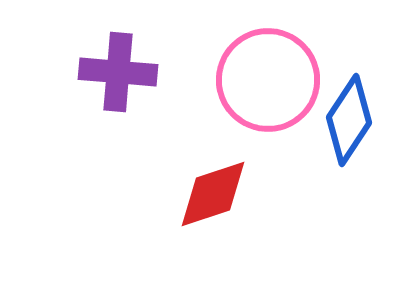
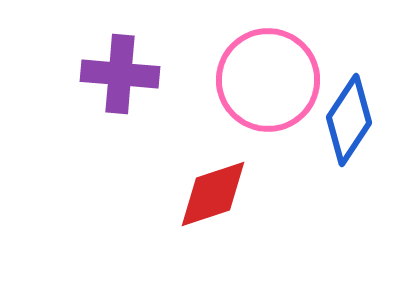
purple cross: moved 2 px right, 2 px down
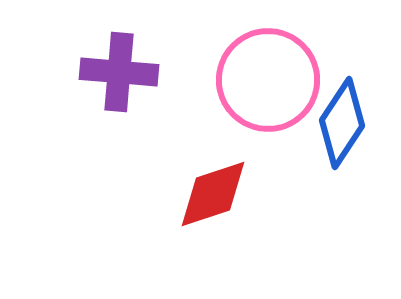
purple cross: moved 1 px left, 2 px up
blue diamond: moved 7 px left, 3 px down
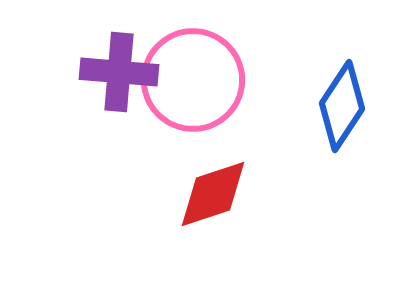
pink circle: moved 75 px left
blue diamond: moved 17 px up
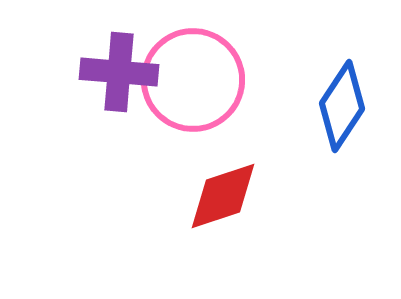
red diamond: moved 10 px right, 2 px down
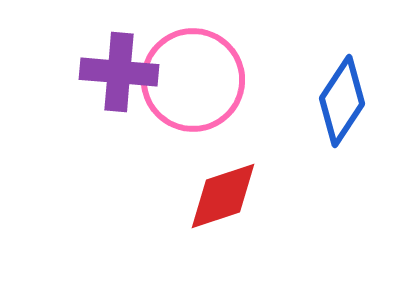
blue diamond: moved 5 px up
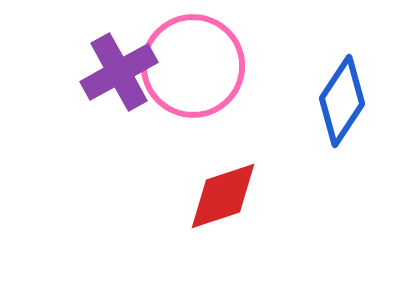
purple cross: rotated 34 degrees counterclockwise
pink circle: moved 14 px up
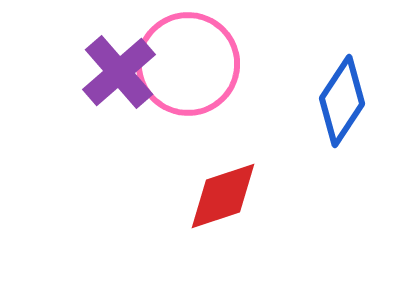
pink circle: moved 5 px left, 2 px up
purple cross: rotated 12 degrees counterclockwise
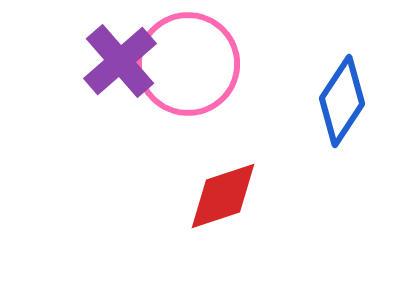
purple cross: moved 1 px right, 11 px up
